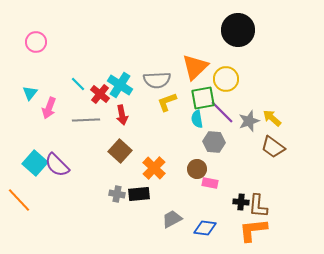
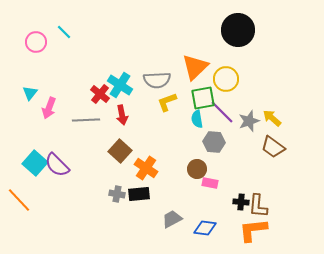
cyan line: moved 14 px left, 52 px up
orange cross: moved 8 px left; rotated 10 degrees counterclockwise
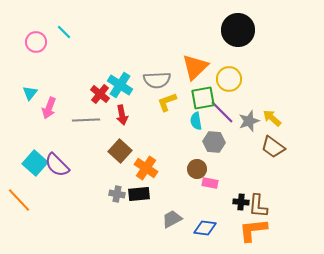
yellow circle: moved 3 px right
cyan semicircle: moved 1 px left, 2 px down
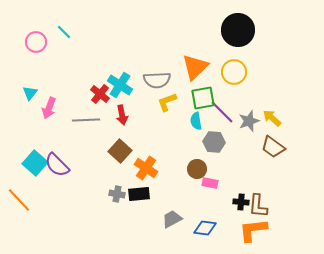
yellow circle: moved 5 px right, 7 px up
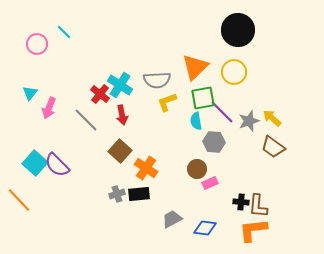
pink circle: moved 1 px right, 2 px down
gray line: rotated 48 degrees clockwise
pink rectangle: rotated 35 degrees counterclockwise
gray cross: rotated 28 degrees counterclockwise
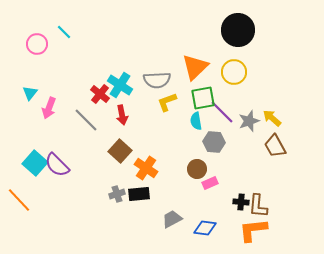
brown trapezoid: moved 2 px right, 1 px up; rotated 25 degrees clockwise
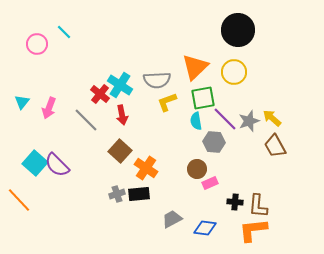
cyan triangle: moved 8 px left, 9 px down
purple line: moved 3 px right, 7 px down
black cross: moved 6 px left
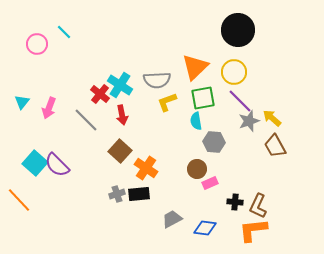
purple line: moved 15 px right, 18 px up
brown L-shape: rotated 20 degrees clockwise
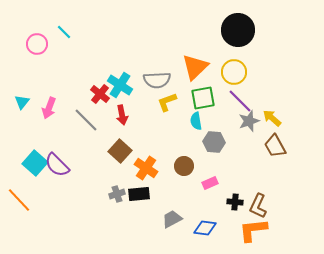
brown circle: moved 13 px left, 3 px up
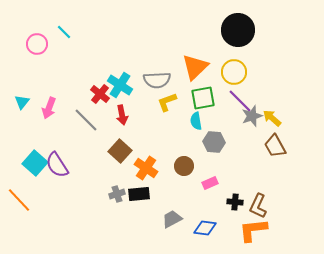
gray star: moved 3 px right, 5 px up
purple semicircle: rotated 12 degrees clockwise
